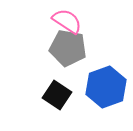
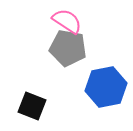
blue hexagon: rotated 9 degrees clockwise
black square: moved 25 px left, 11 px down; rotated 12 degrees counterclockwise
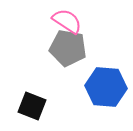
blue hexagon: rotated 15 degrees clockwise
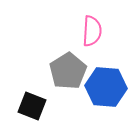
pink semicircle: moved 25 px right, 10 px down; rotated 60 degrees clockwise
gray pentagon: moved 23 px down; rotated 30 degrees clockwise
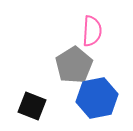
gray pentagon: moved 6 px right, 6 px up
blue hexagon: moved 9 px left, 11 px down; rotated 15 degrees counterclockwise
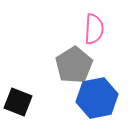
pink semicircle: moved 2 px right, 2 px up
black square: moved 14 px left, 4 px up
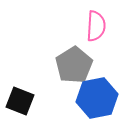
pink semicircle: moved 2 px right, 3 px up
black square: moved 2 px right, 1 px up
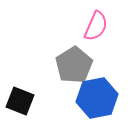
pink semicircle: rotated 20 degrees clockwise
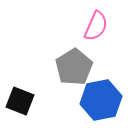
gray pentagon: moved 2 px down
blue hexagon: moved 4 px right, 2 px down
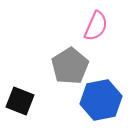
gray pentagon: moved 4 px left, 1 px up
